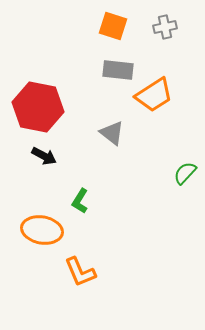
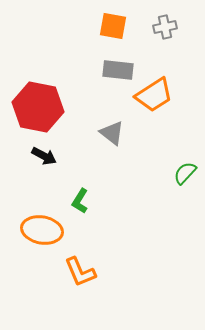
orange square: rotated 8 degrees counterclockwise
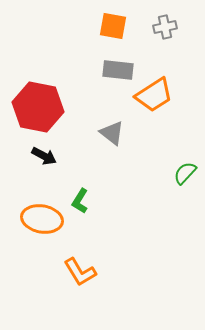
orange ellipse: moved 11 px up
orange L-shape: rotated 8 degrees counterclockwise
